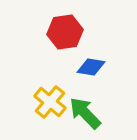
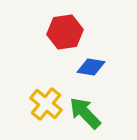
yellow cross: moved 4 px left, 2 px down
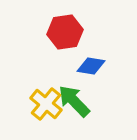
blue diamond: moved 1 px up
green arrow: moved 11 px left, 12 px up
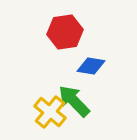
yellow cross: moved 4 px right, 8 px down
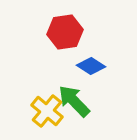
blue diamond: rotated 24 degrees clockwise
yellow cross: moved 3 px left, 1 px up
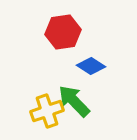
red hexagon: moved 2 px left
yellow cross: rotated 32 degrees clockwise
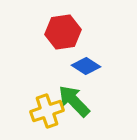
blue diamond: moved 5 px left
